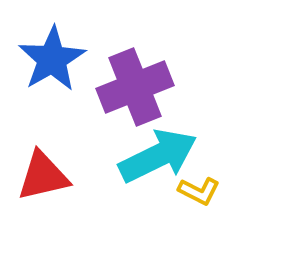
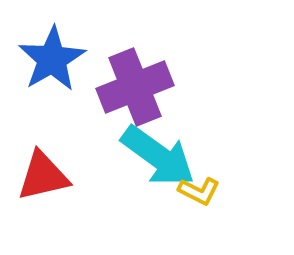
cyan arrow: rotated 62 degrees clockwise
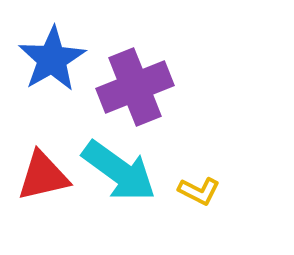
cyan arrow: moved 39 px left, 15 px down
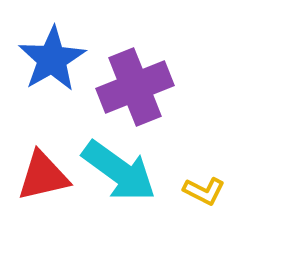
yellow L-shape: moved 5 px right
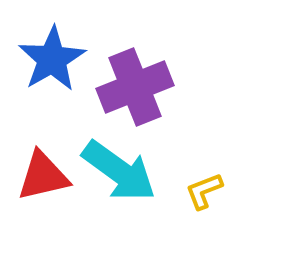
yellow L-shape: rotated 132 degrees clockwise
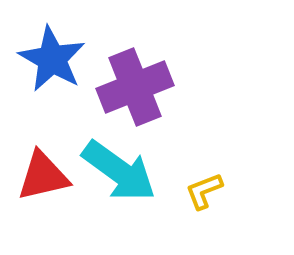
blue star: rotated 12 degrees counterclockwise
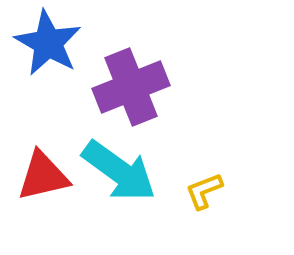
blue star: moved 4 px left, 16 px up
purple cross: moved 4 px left
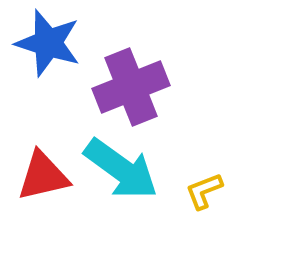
blue star: rotated 12 degrees counterclockwise
cyan arrow: moved 2 px right, 2 px up
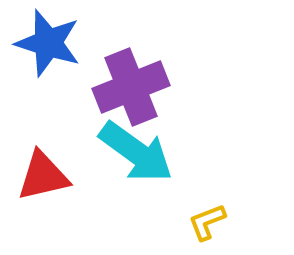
cyan arrow: moved 15 px right, 17 px up
yellow L-shape: moved 3 px right, 31 px down
